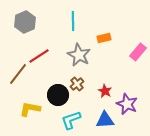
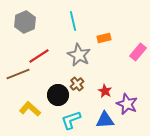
cyan line: rotated 12 degrees counterclockwise
brown line: rotated 30 degrees clockwise
yellow L-shape: rotated 30 degrees clockwise
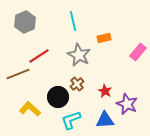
black circle: moved 2 px down
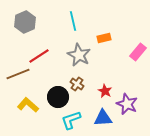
brown cross: rotated 16 degrees counterclockwise
yellow L-shape: moved 2 px left, 4 px up
blue triangle: moved 2 px left, 2 px up
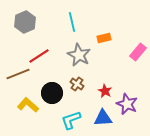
cyan line: moved 1 px left, 1 px down
black circle: moved 6 px left, 4 px up
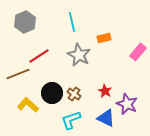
brown cross: moved 3 px left, 10 px down
blue triangle: moved 3 px right; rotated 30 degrees clockwise
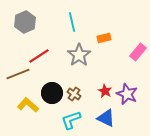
gray star: rotated 10 degrees clockwise
purple star: moved 10 px up
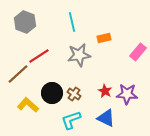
gray hexagon: rotated 15 degrees counterclockwise
gray star: rotated 25 degrees clockwise
brown line: rotated 20 degrees counterclockwise
purple star: rotated 20 degrees counterclockwise
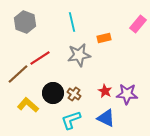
pink rectangle: moved 28 px up
red line: moved 1 px right, 2 px down
black circle: moved 1 px right
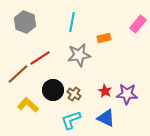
cyan line: rotated 24 degrees clockwise
black circle: moved 3 px up
